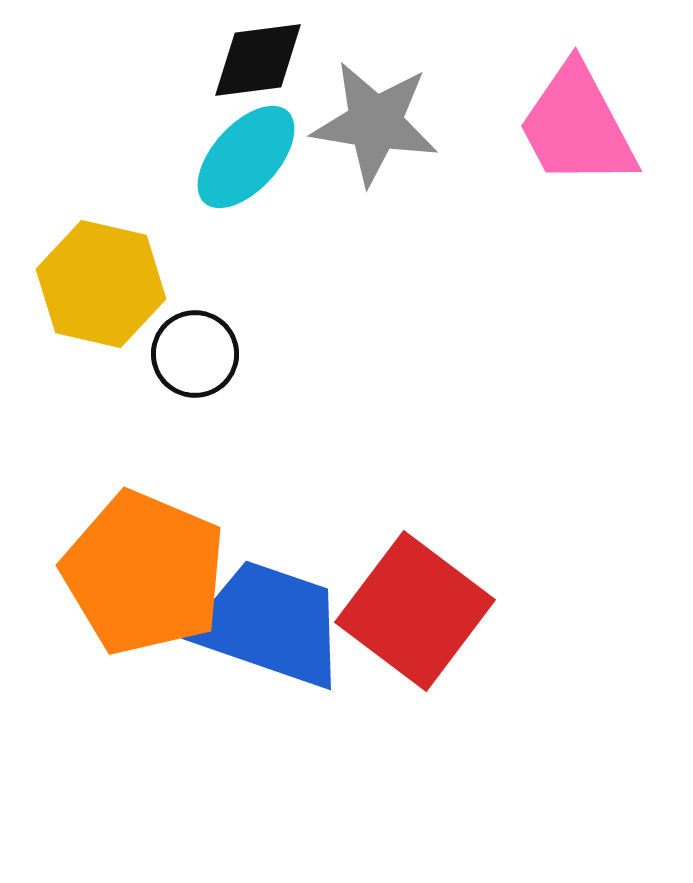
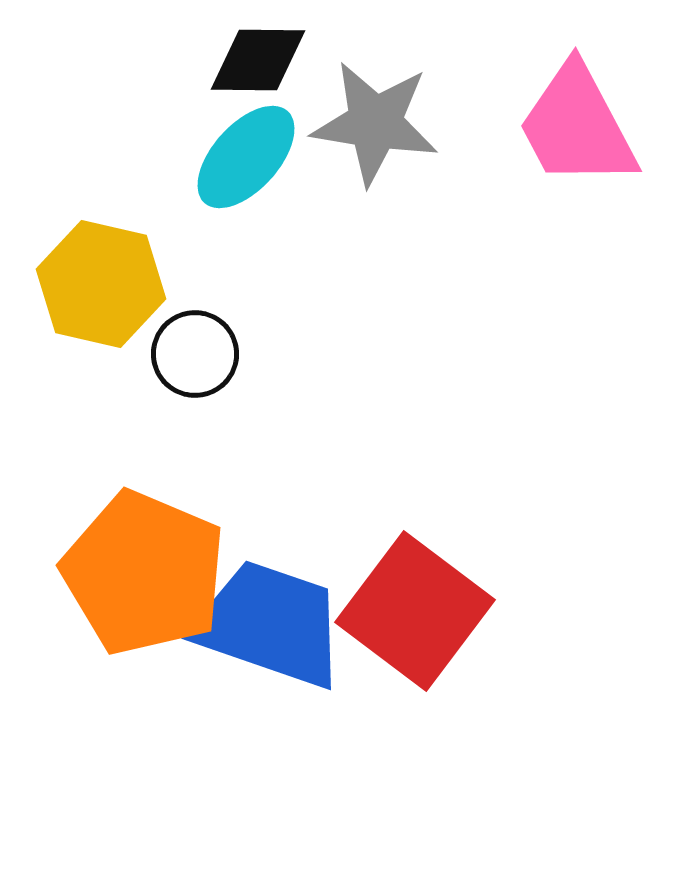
black diamond: rotated 8 degrees clockwise
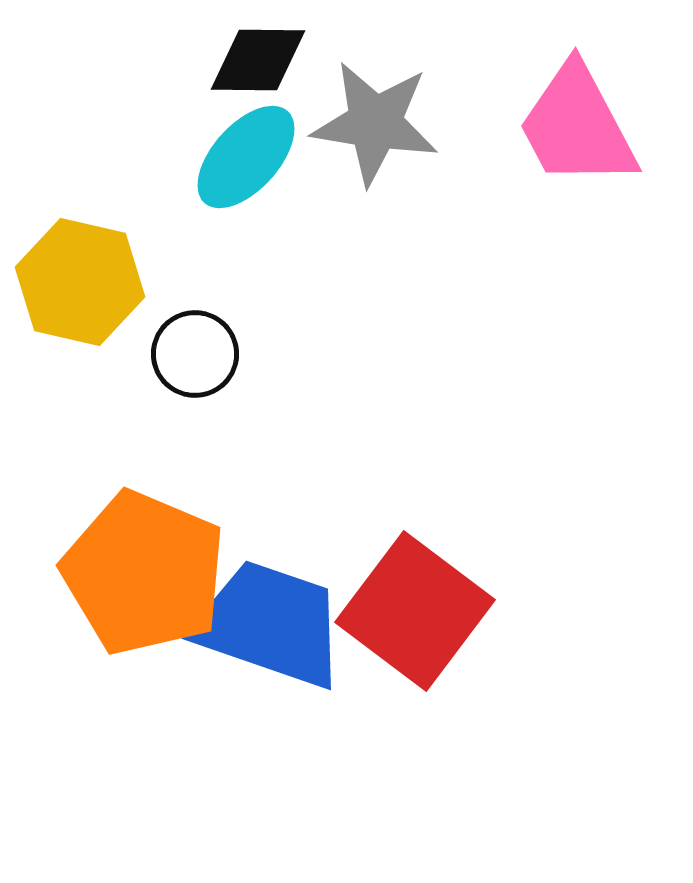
yellow hexagon: moved 21 px left, 2 px up
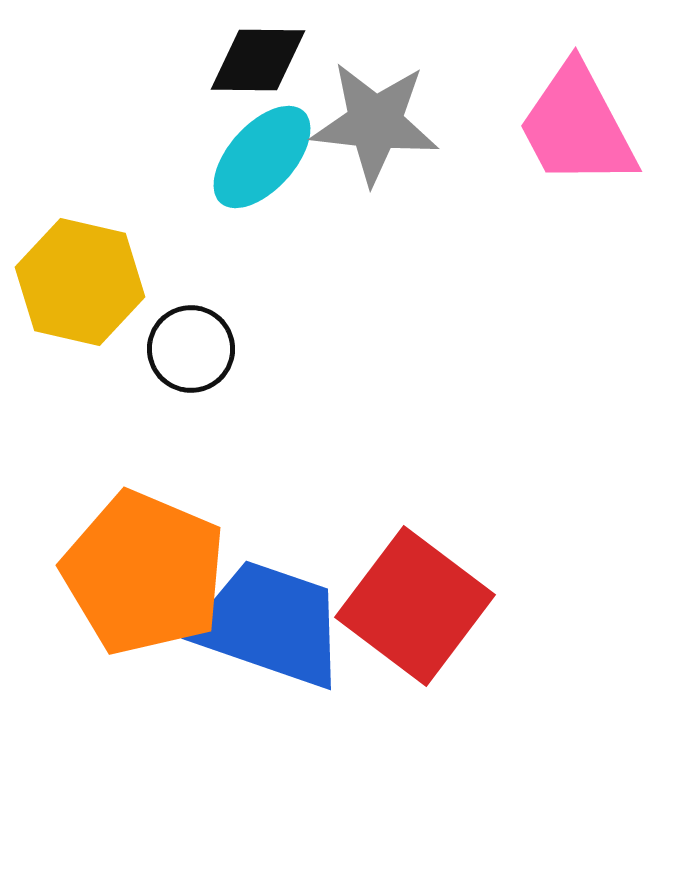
gray star: rotated 3 degrees counterclockwise
cyan ellipse: moved 16 px right
black circle: moved 4 px left, 5 px up
red square: moved 5 px up
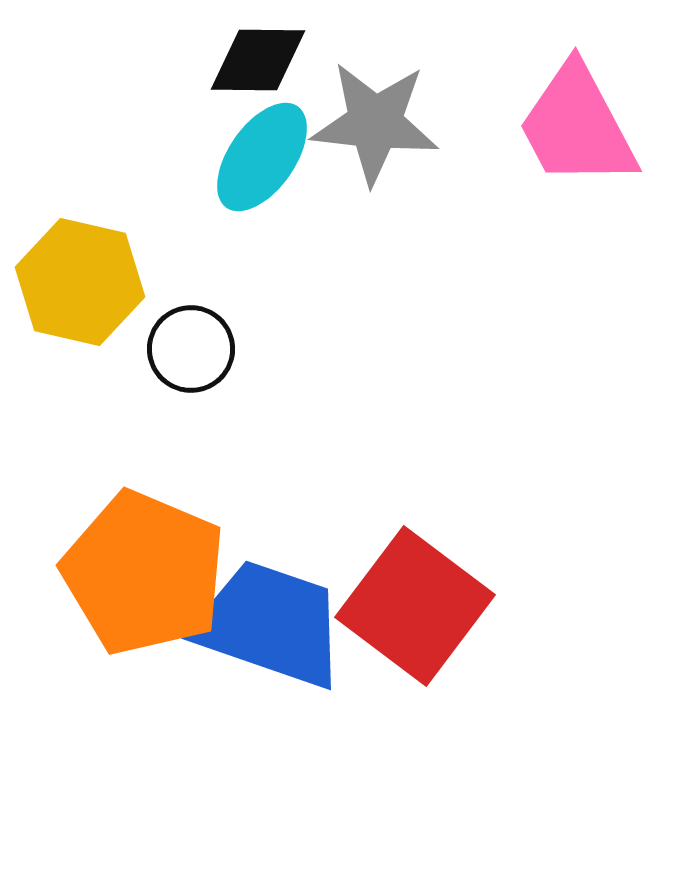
cyan ellipse: rotated 7 degrees counterclockwise
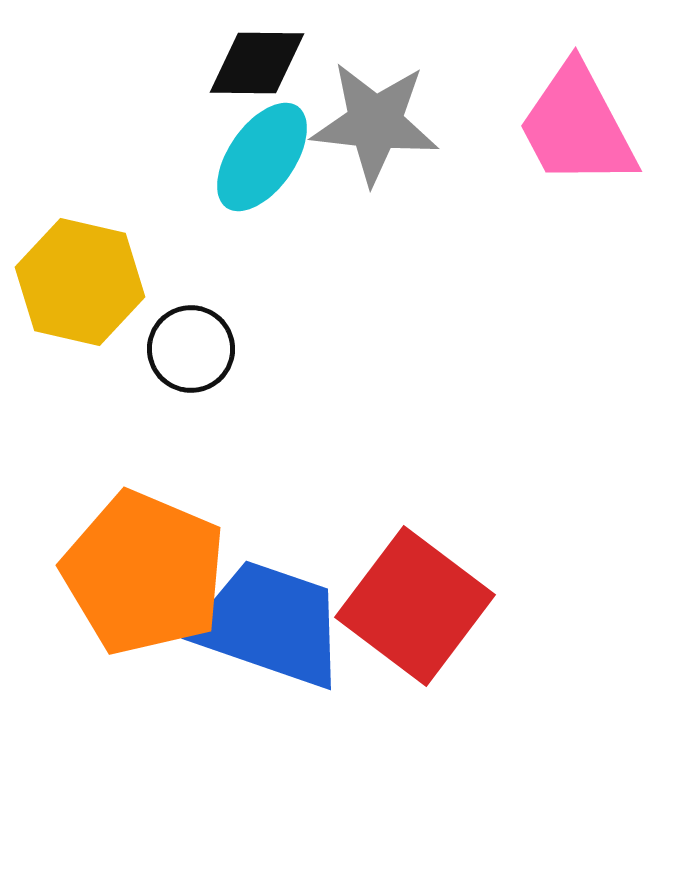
black diamond: moved 1 px left, 3 px down
